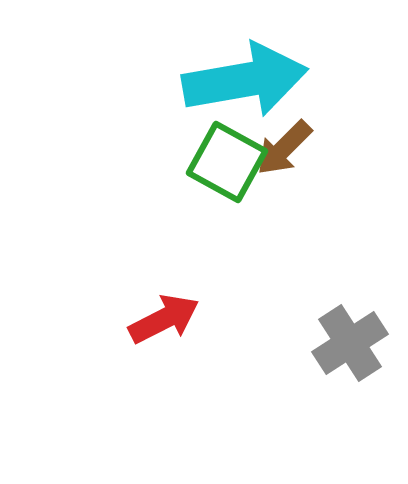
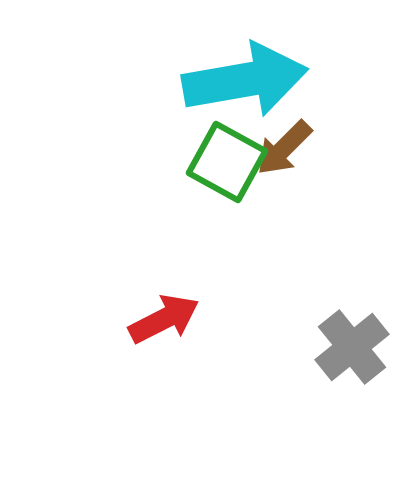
gray cross: moved 2 px right, 4 px down; rotated 6 degrees counterclockwise
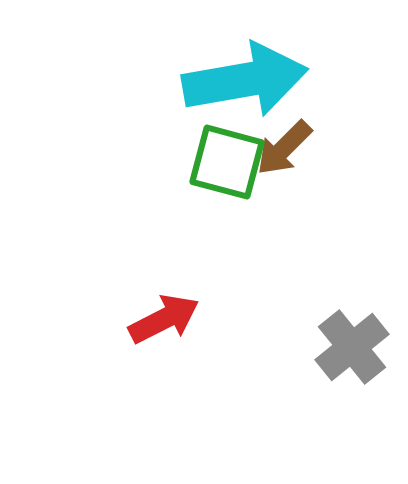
green square: rotated 14 degrees counterclockwise
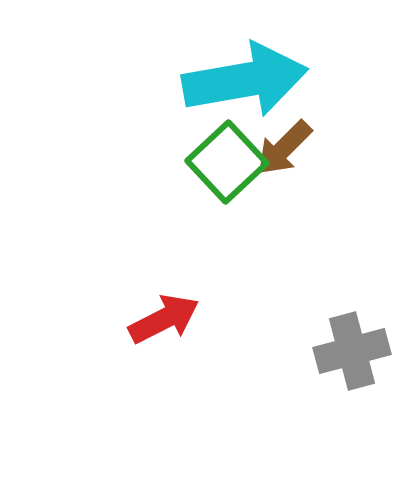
green square: rotated 32 degrees clockwise
gray cross: moved 4 px down; rotated 24 degrees clockwise
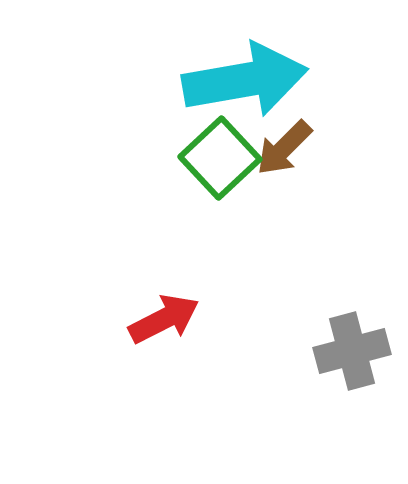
green square: moved 7 px left, 4 px up
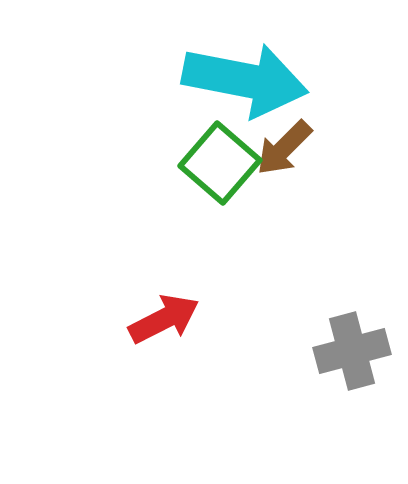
cyan arrow: rotated 21 degrees clockwise
green square: moved 5 px down; rotated 6 degrees counterclockwise
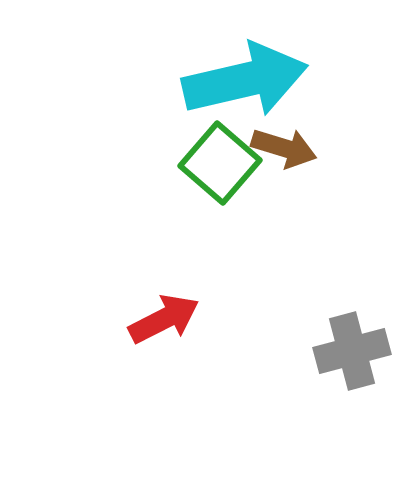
cyan arrow: rotated 24 degrees counterclockwise
brown arrow: rotated 118 degrees counterclockwise
